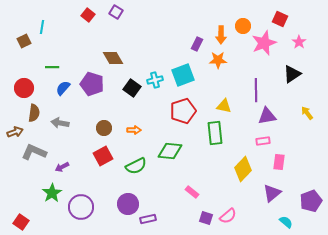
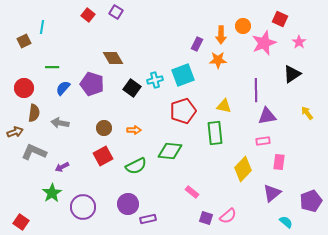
purple circle at (81, 207): moved 2 px right
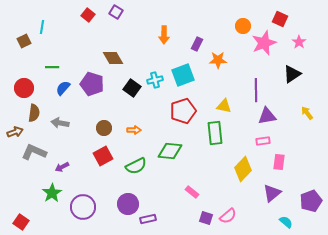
orange arrow at (221, 35): moved 57 px left
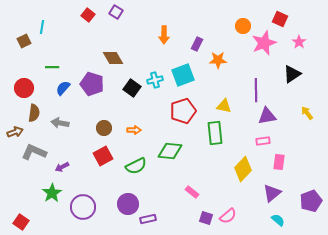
cyan semicircle at (286, 222): moved 8 px left, 2 px up
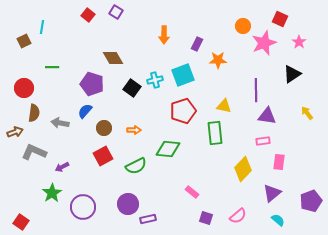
blue semicircle at (63, 88): moved 22 px right, 23 px down
purple triangle at (267, 116): rotated 18 degrees clockwise
green diamond at (170, 151): moved 2 px left, 2 px up
pink semicircle at (228, 216): moved 10 px right
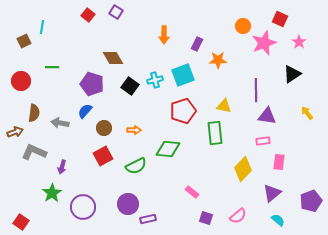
red circle at (24, 88): moved 3 px left, 7 px up
black square at (132, 88): moved 2 px left, 2 px up
purple arrow at (62, 167): rotated 48 degrees counterclockwise
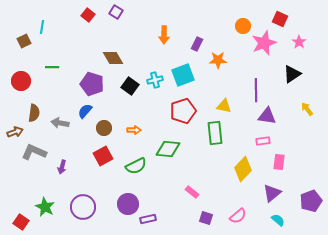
yellow arrow at (307, 113): moved 4 px up
green star at (52, 193): moved 7 px left, 14 px down; rotated 12 degrees counterclockwise
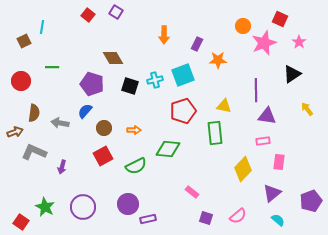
black square at (130, 86): rotated 18 degrees counterclockwise
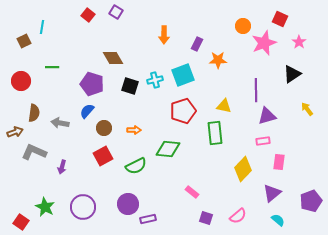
blue semicircle at (85, 111): moved 2 px right
purple triangle at (267, 116): rotated 24 degrees counterclockwise
